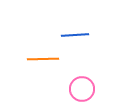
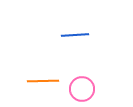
orange line: moved 22 px down
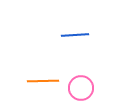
pink circle: moved 1 px left, 1 px up
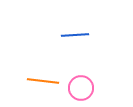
orange line: rotated 8 degrees clockwise
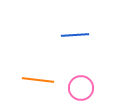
orange line: moved 5 px left, 1 px up
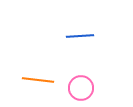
blue line: moved 5 px right, 1 px down
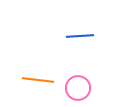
pink circle: moved 3 px left
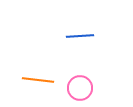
pink circle: moved 2 px right
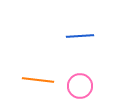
pink circle: moved 2 px up
